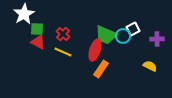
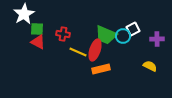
red cross: rotated 32 degrees counterclockwise
yellow line: moved 15 px right
orange rectangle: rotated 42 degrees clockwise
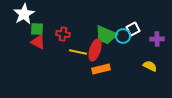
yellow line: rotated 12 degrees counterclockwise
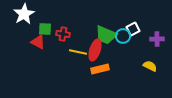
green square: moved 8 px right
orange rectangle: moved 1 px left
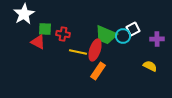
orange rectangle: moved 2 px left, 2 px down; rotated 42 degrees counterclockwise
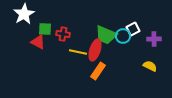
purple cross: moved 3 px left
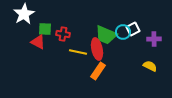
cyan circle: moved 4 px up
red ellipse: moved 2 px right, 1 px up; rotated 30 degrees counterclockwise
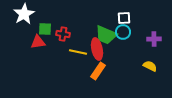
white square: moved 9 px left, 11 px up; rotated 24 degrees clockwise
red triangle: rotated 35 degrees counterclockwise
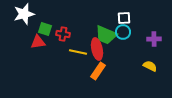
white star: rotated 15 degrees clockwise
green square: rotated 16 degrees clockwise
